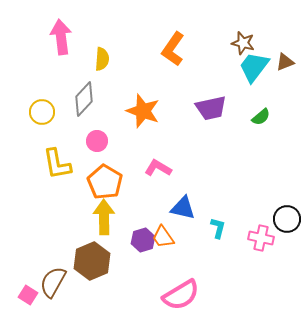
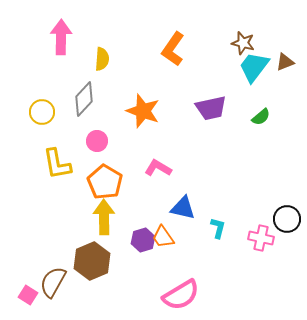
pink arrow: rotated 8 degrees clockwise
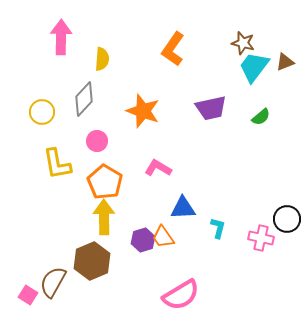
blue triangle: rotated 16 degrees counterclockwise
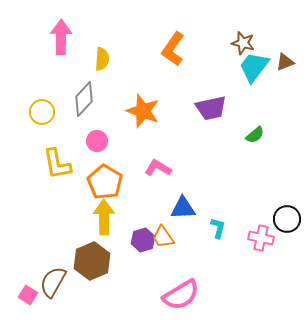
green semicircle: moved 6 px left, 18 px down
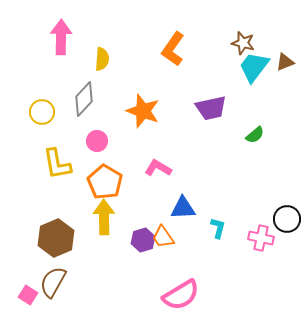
brown hexagon: moved 36 px left, 23 px up
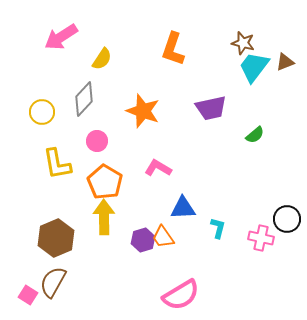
pink arrow: rotated 124 degrees counterclockwise
orange L-shape: rotated 16 degrees counterclockwise
yellow semicircle: rotated 30 degrees clockwise
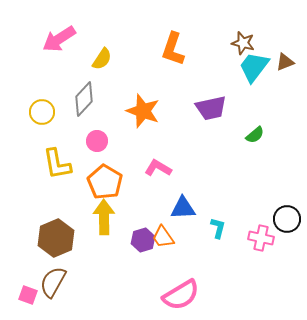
pink arrow: moved 2 px left, 2 px down
pink square: rotated 12 degrees counterclockwise
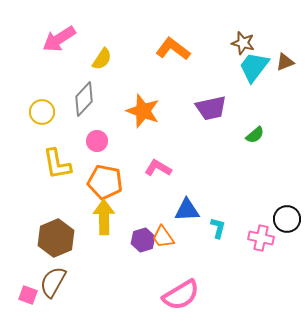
orange L-shape: rotated 108 degrees clockwise
orange pentagon: rotated 20 degrees counterclockwise
blue triangle: moved 4 px right, 2 px down
